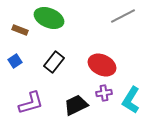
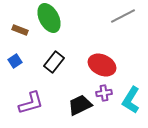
green ellipse: rotated 40 degrees clockwise
black trapezoid: moved 4 px right
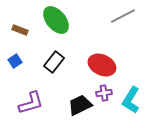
green ellipse: moved 7 px right, 2 px down; rotated 12 degrees counterclockwise
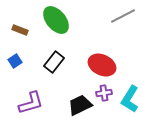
cyan L-shape: moved 1 px left, 1 px up
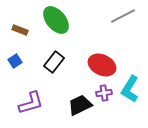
cyan L-shape: moved 10 px up
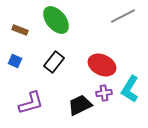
blue square: rotated 32 degrees counterclockwise
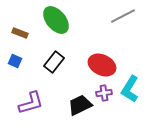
brown rectangle: moved 3 px down
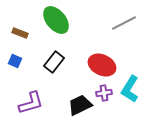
gray line: moved 1 px right, 7 px down
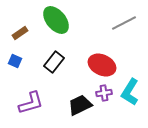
brown rectangle: rotated 56 degrees counterclockwise
cyan L-shape: moved 3 px down
